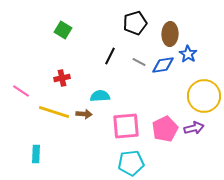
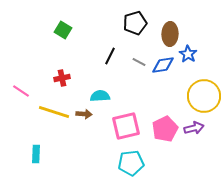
pink square: rotated 8 degrees counterclockwise
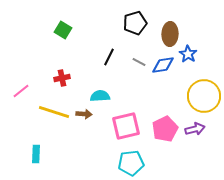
black line: moved 1 px left, 1 px down
pink line: rotated 72 degrees counterclockwise
purple arrow: moved 1 px right, 1 px down
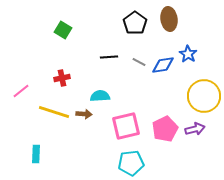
black pentagon: rotated 20 degrees counterclockwise
brown ellipse: moved 1 px left, 15 px up; rotated 10 degrees counterclockwise
black line: rotated 60 degrees clockwise
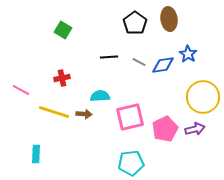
pink line: moved 1 px up; rotated 66 degrees clockwise
yellow circle: moved 1 px left, 1 px down
pink square: moved 4 px right, 9 px up
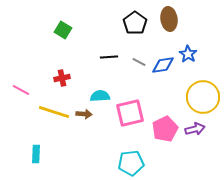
pink square: moved 4 px up
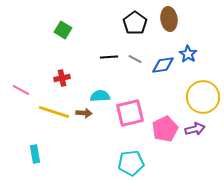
gray line: moved 4 px left, 3 px up
brown arrow: moved 1 px up
cyan rectangle: moved 1 px left; rotated 12 degrees counterclockwise
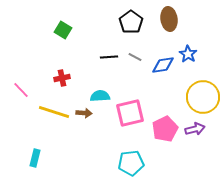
black pentagon: moved 4 px left, 1 px up
gray line: moved 2 px up
pink line: rotated 18 degrees clockwise
cyan rectangle: moved 4 px down; rotated 24 degrees clockwise
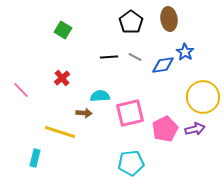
blue star: moved 3 px left, 2 px up
red cross: rotated 28 degrees counterclockwise
yellow line: moved 6 px right, 20 px down
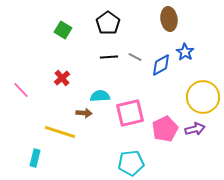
black pentagon: moved 23 px left, 1 px down
blue diamond: moved 2 px left; rotated 20 degrees counterclockwise
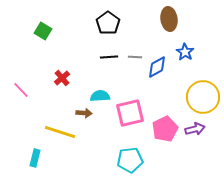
green square: moved 20 px left, 1 px down
gray line: rotated 24 degrees counterclockwise
blue diamond: moved 4 px left, 2 px down
cyan pentagon: moved 1 px left, 3 px up
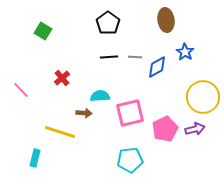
brown ellipse: moved 3 px left, 1 px down
